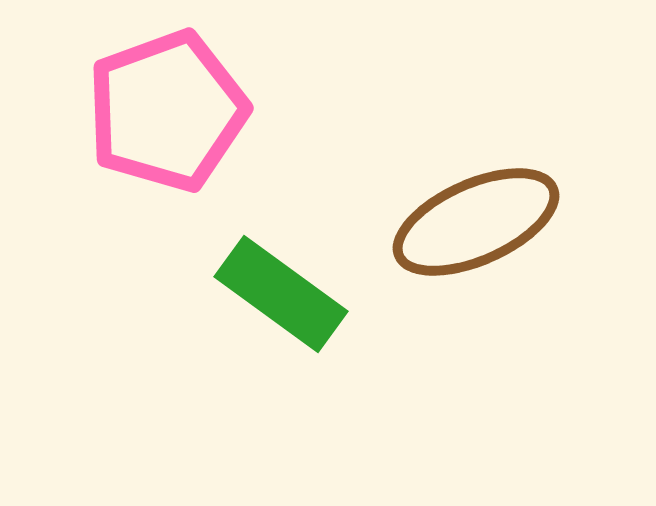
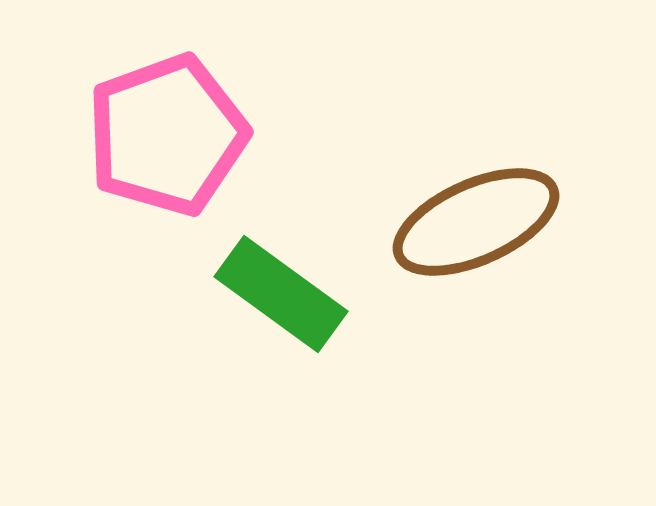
pink pentagon: moved 24 px down
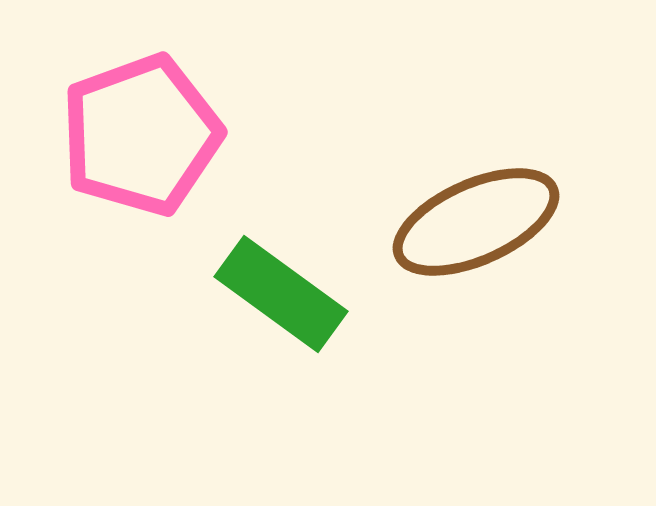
pink pentagon: moved 26 px left
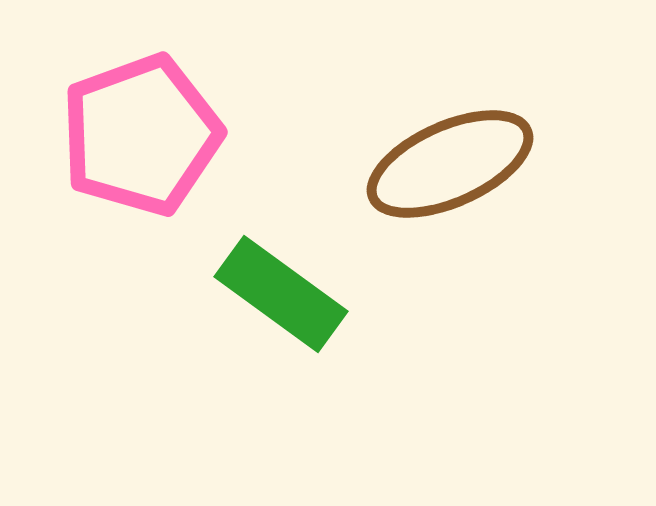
brown ellipse: moved 26 px left, 58 px up
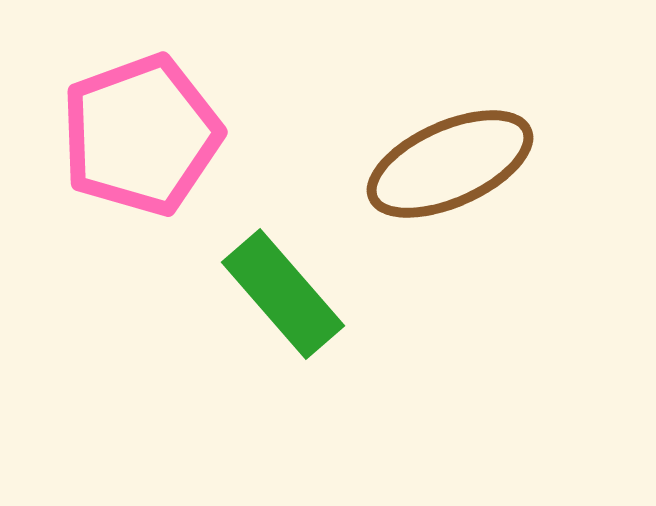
green rectangle: moved 2 px right; rotated 13 degrees clockwise
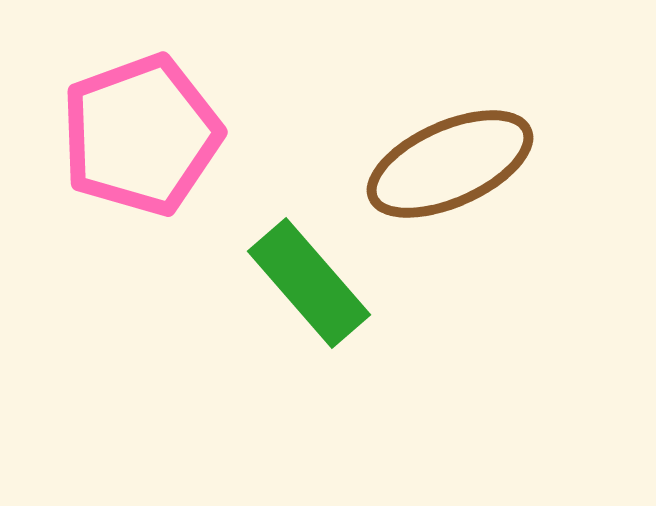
green rectangle: moved 26 px right, 11 px up
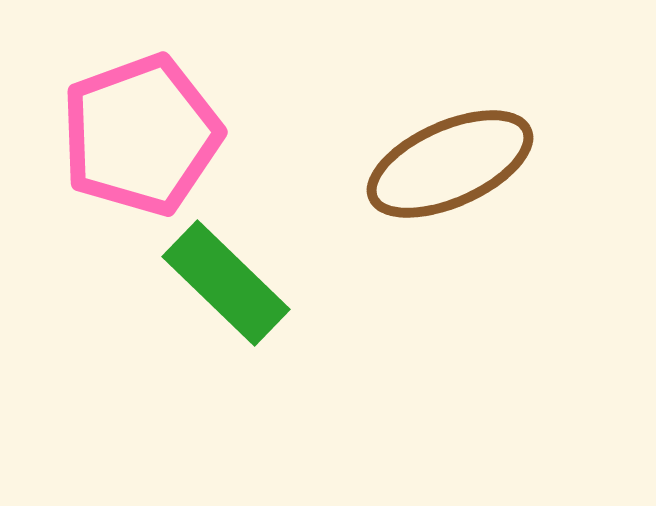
green rectangle: moved 83 px left; rotated 5 degrees counterclockwise
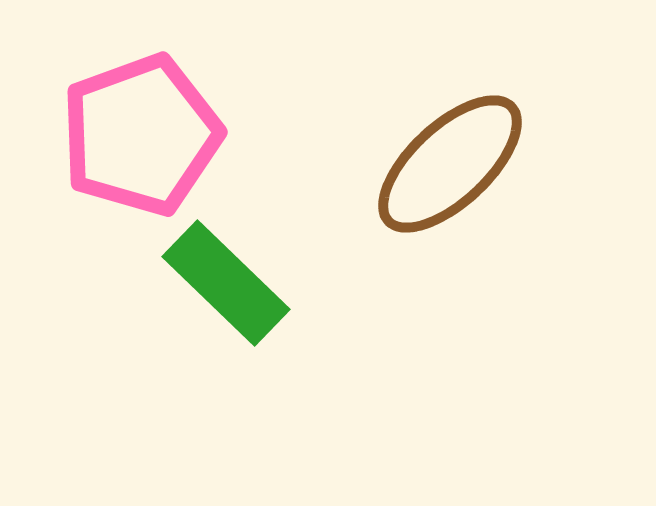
brown ellipse: rotated 19 degrees counterclockwise
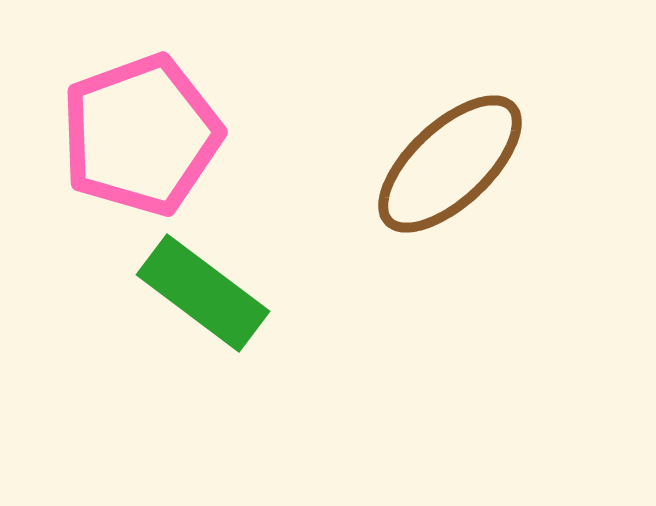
green rectangle: moved 23 px left, 10 px down; rotated 7 degrees counterclockwise
